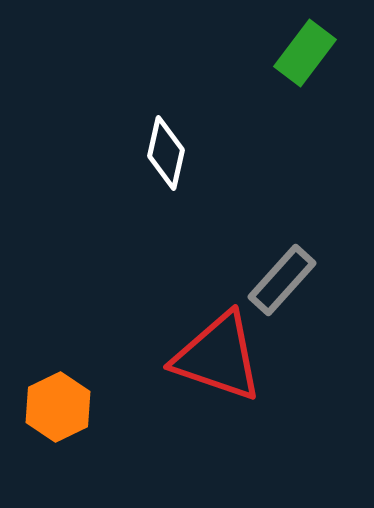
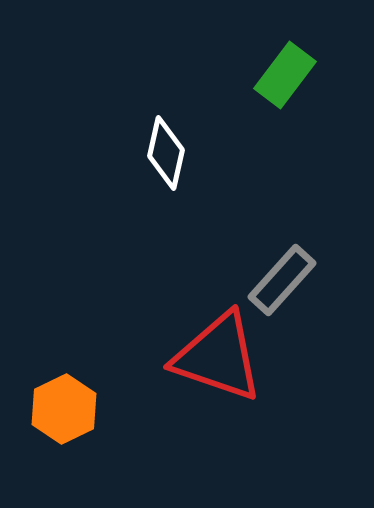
green rectangle: moved 20 px left, 22 px down
orange hexagon: moved 6 px right, 2 px down
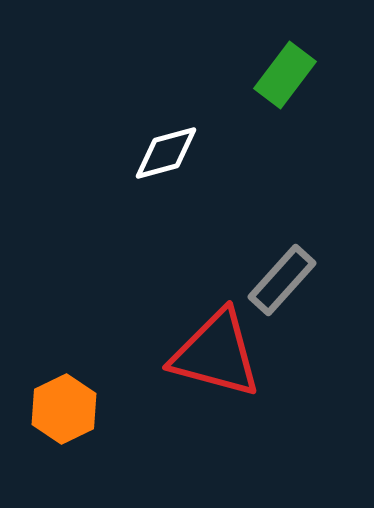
white diamond: rotated 62 degrees clockwise
red triangle: moved 2 px left, 3 px up; rotated 4 degrees counterclockwise
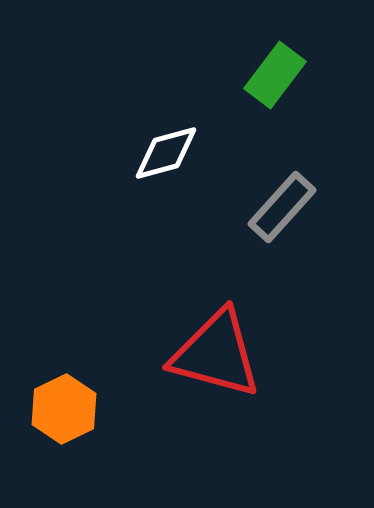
green rectangle: moved 10 px left
gray rectangle: moved 73 px up
